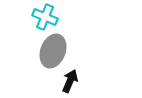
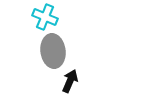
gray ellipse: rotated 28 degrees counterclockwise
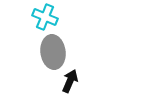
gray ellipse: moved 1 px down
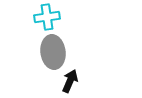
cyan cross: moved 2 px right; rotated 30 degrees counterclockwise
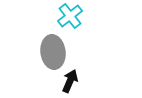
cyan cross: moved 23 px right, 1 px up; rotated 30 degrees counterclockwise
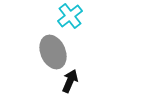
gray ellipse: rotated 16 degrees counterclockwise
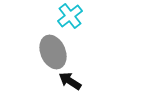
black arrow: rotated 80 degrees counterclockwise
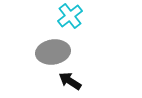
gray ellipse: rotated 76 degrees counterclockwise
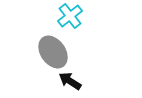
gray ellipse: rotated 64 degrees clockwise
